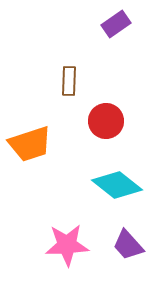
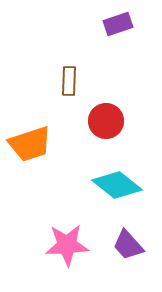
purple rectangle: moved 2 px right; rotated 16 degrees clockwise
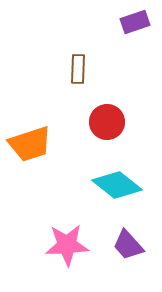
purple rectangle: moved 17 px right, 2 px up
brown rectangle: moved 9 px right, 12 px up
red circle: moved 1 px right, 1 px down
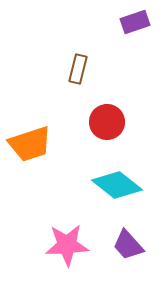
brown rectangle: rotated 12 degrees clockwise
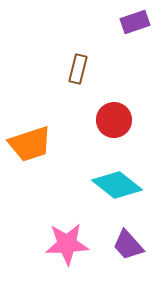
red circle: moved 7 px right, 2 px up
pink star: moved 1 px up
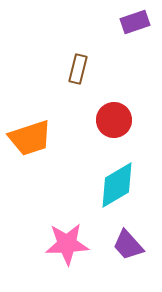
orange trapezoid: moved 6 px up
cyan diamond: rotated 69 degrees counterclockwise
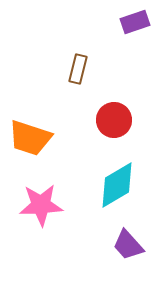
orange trapezoid: rotated 36 degrees clockwise
pink star: moved 26 px left, 39 px up
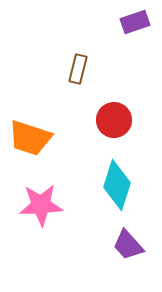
cyan diamond: rotated 42 degrees counterclockwise
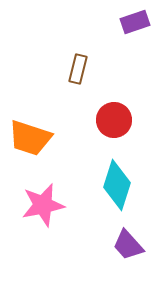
pink star: moved 2 px right; rotated 9 degrees counterclockwise
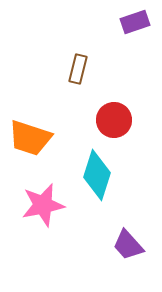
cyan diamond: moved 20 px left, 10 px up
